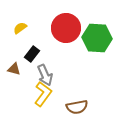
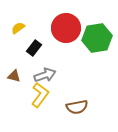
yellow semicircle: moved 2 px left
green hexagon: rotated 12 degrees counterclockwise
black rectangle: moved 2 px right, 6 px up
brown triangle: moved 7 px down
gray arrow: rotated 85 degrees counterclockwise
yellow L-shape: moved 3 px left, 1 px down
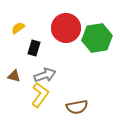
black rectangle: rotated 21 degrees counterclockwise
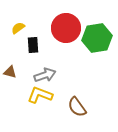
black rectangle: moved 1 px left, 3 px up; rotated 21 degrees counterclockwise
brown triangle: moved 4 px left, 4 px up
yellow L-shape: rotated 105 degrees counterclockwise
brown semicircle: rotated 65 degrees clockwise
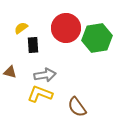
yellow semicircle: moved 3 px right
gray arrow: rotated 10 degrees clockwise
yellow L-shape: moved 1 px up
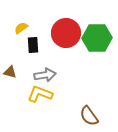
red circle: moved 5 px down
green hexagon: rotated 8 degrees clockwise
brown semicircle: moved 12 px right, 9 px down
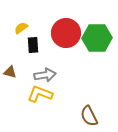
brown semicircle: rotated 10 degrees clockwise
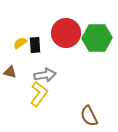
yellow semicircle: moved 1 px left, 15 px down
black rectangle: moved 2 px right
yellow L-shape: moved 1 px left; rotated 105 degrees clockwise
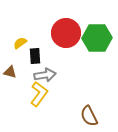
black rectangle: moved 11 px down
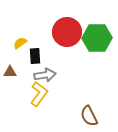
red circle: moved 1 px right, 1 px up
brown triangle: rotated 16 degrees counterclockwise
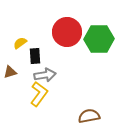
green hexagon: moved 2 px right, 1 px down
brown triangle: rotated 16 degrees counterclockwise
brown semicircle: rotated 105 degrees clockwise
